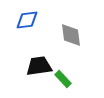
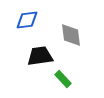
black trapezoid: moved 1 px right, 10 px up
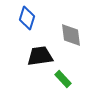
blue diamond: moved 2 px up; rotated 65 degrees counterclockwise
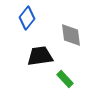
blue diamond: rotated 20 degrees clockwise
green rectangle: moved 2 px right
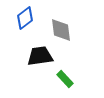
blue diamond: moved 2 px left; rotated 15 degrees clockwise
gray diamond: moved 10 px left, 5 px up
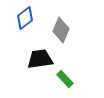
gray diamond: rotated 30 degrees clockwise
black trapezoid: moved 3 px down
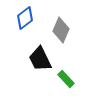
black trapezoid: rotated 108 degrees counterclockwise
green rectangle: moved 1 px right
